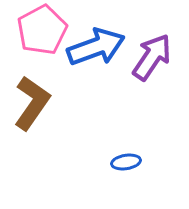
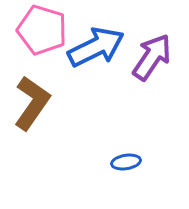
pink pentagon: rotated 27 degrees counterclockwise
blue arrow: rotated 6 degrees counterclockwise
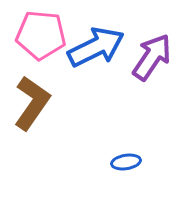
pink pentagon: moved 1 px left, 5 px down; rotated 12 degrees counterclockwise
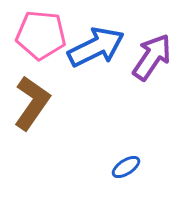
blue ellipse: moved 5 px down; rotated 24 degrees counterclockwise
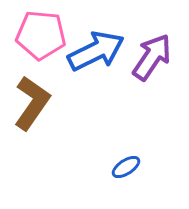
blue arrow: moved 4 px down
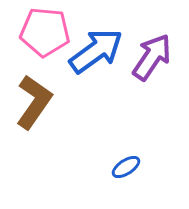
pink pentagon: moved 4 px right, 3 px up
blue arrow: rotated 10 degrees counterclockwise
brown L-shape: moved 2 px right, 1 px up
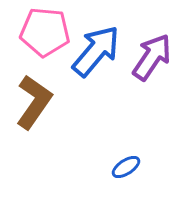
blue arrow: rotated 14 degrees counterclockwise
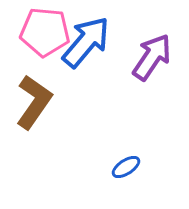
blue arrow: moved 10 px left, 9 px up
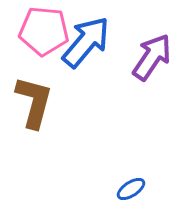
pink pentagon: moved 1 px left, 1 px up
brown L-shape: rotated 20 degrees counterclockwise
blue ellipse: moved 5 px right, 22 px down
